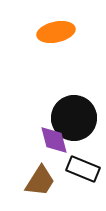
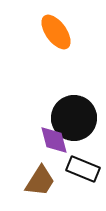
orange ellipse: rotated 66 degrees clockwise
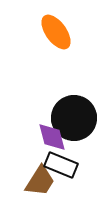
purple diamond: moved 2 px left, 3 px up
black rectangle: moved 22 px left, 4 px up
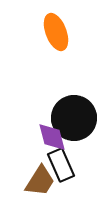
orange ellipse: rotated 15 degrees clockwise
black rectangle: rotated 44 degrees clockwise
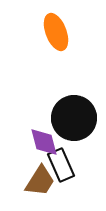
purple diamond: moved 8 px left, 5 px down
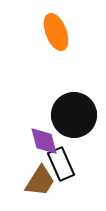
black circle: moved 3 px up
purple diamond: moved 1 px up
black rectangle: moved 1 px up
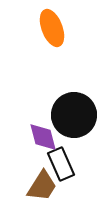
orange ellipse: moved 4 px left, 4 px up
purple diamond: moved 1 px left, 4 px up
brown trapezoid: moved 2 px right, 5 px down
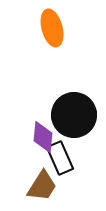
orange ellipse: rotated 6 degrees clockwise
purple diamond: rotated 20 degrees clockwise
black rectangle: moved 1 px left, 6 px up
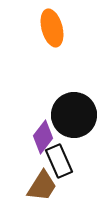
purple diamond: rotated 32 degrees clockwise
black rectangle: moved 1 px left, 3 px down
